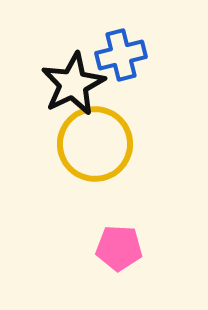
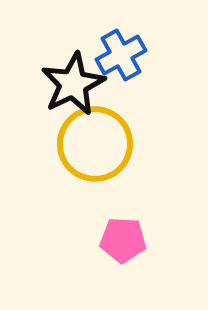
blue cross: rotated 15 degrees counterclockwise
pink pentagon: moved 4 px right, 8 px up
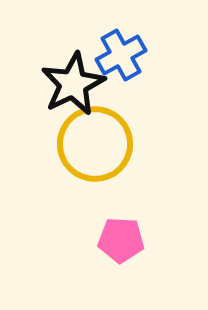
pink pentagon: moved 2 px left
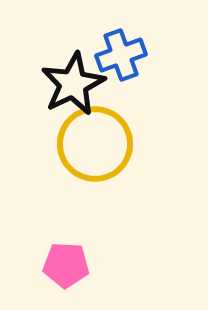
blue cross: rotated 9 degrees clockwise
pink pentagon: moved 55 px left, 25 px down
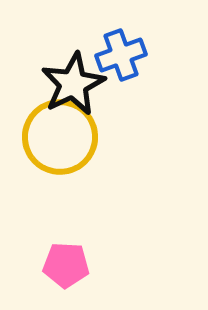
yellow circle: moved 35 px left, 7 px up
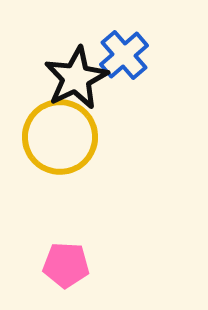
blue cross: moved 3 px right; rotated 21 degrees counterclockwise
black star: moved 3 px right, 6 px up
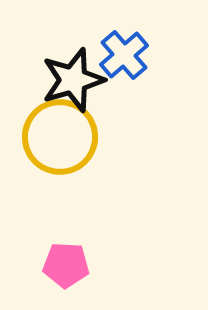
black star: moved 3 px left, 2 px down; rotated 10 degrees clockwise
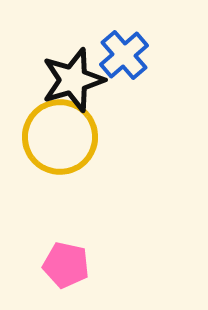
pink pentagon: rotated 9 degrees clockwise
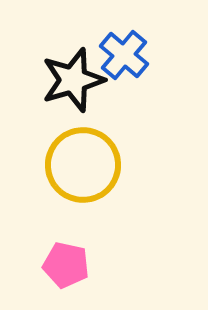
blue cross: rotated 9 degrees counterclockwise
yellow circle: moved 23 px right, 28 px down
